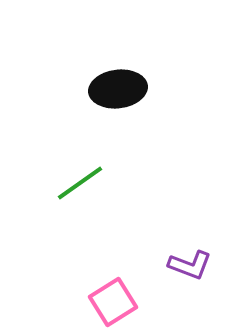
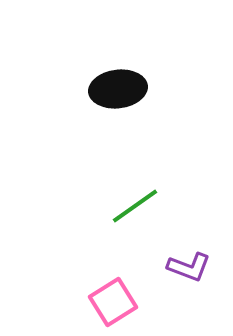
green line: moved 55 px right, 23 px down
purple L-shape: moved 1 px left, 2 px down
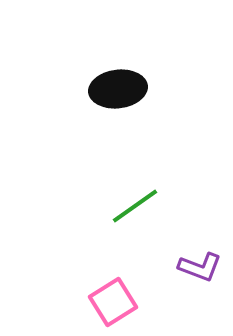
purple L-shape: moved 11 px right
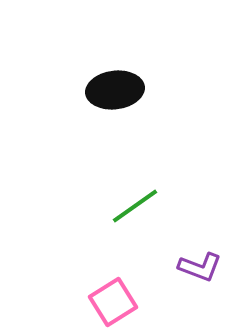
black ellipse: moved 3 px left, 1 px down
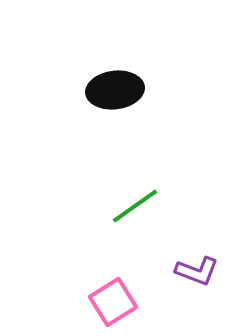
purple L-shape: moved 3 px left, 4 px down
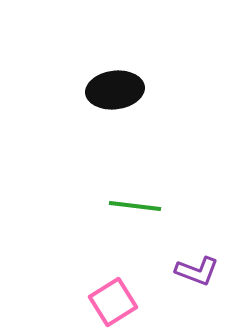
green line: rotated 42 degrees clockwise
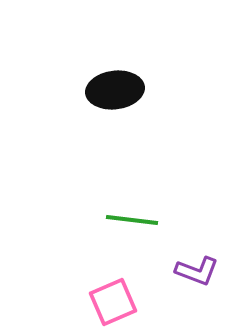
green line: moved 3 px left, 14 px down
pink square: rotated 9 degrees clockwise
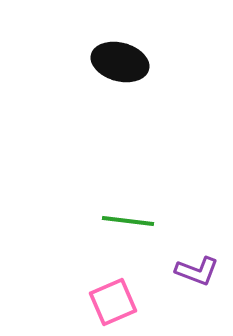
black ellipse: moved 5 px right, 28 px up; rotated 22 degrees clockwise
green line: moved 4 px left, 1 px down
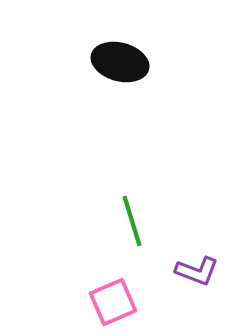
green line: moved 4 px right; rotated 66 degrees clockwise
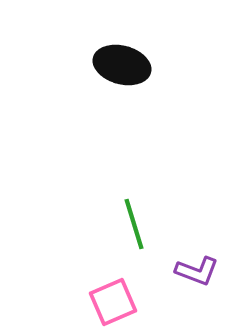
black ellipse: moved 2 px right, 3 px down
green line: moved 2 px right, 3 px down
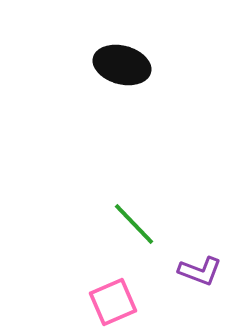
green line: rotated 27 degrees counterclockwise
purple L-shape: moved 3 px right
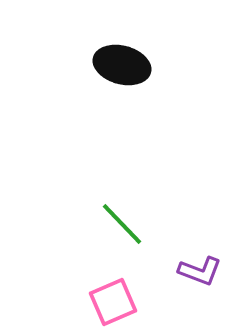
green line: moved 12 px left
